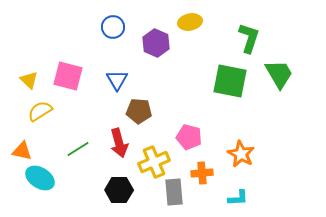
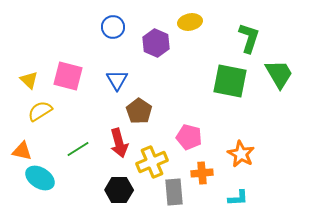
brown pentagon: rotated 30 degrees clockwise
yellow cross: moved 2 px left
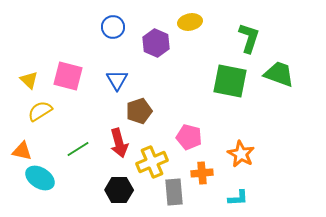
green trapezoid: rotated 40 degrees counterclockwise
brown pentagon: rotated 20 degrees clockwise
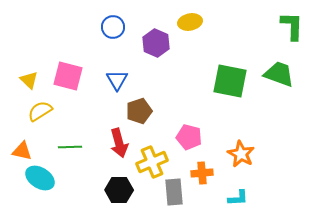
green L-shape: moved 43 px right, 12 px up; rotated 16 degrees counterclockwise
green line: moved 8 px left, 2 px up; rotated 30 degrees clockwise
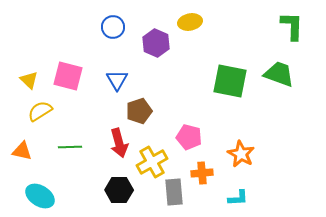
yellow cross: rotated 8 degrees counterclockwise
cyan ellipse: moved 18 px down
